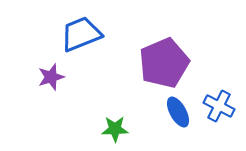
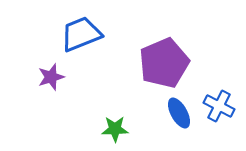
blue ellipse: moved 1 px right, 1 px down
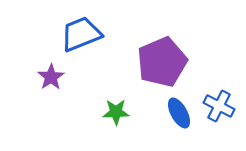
purple pentagon: moved 2 px left, 1 px up
purple star: rotated 16 degrees counterclockwise
green star: moved 1 px right, 17 px up
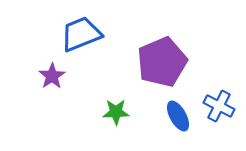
purple star: moved 1 px right, 1 px up
blue ellipse: moved 1 px left, 3 px down
